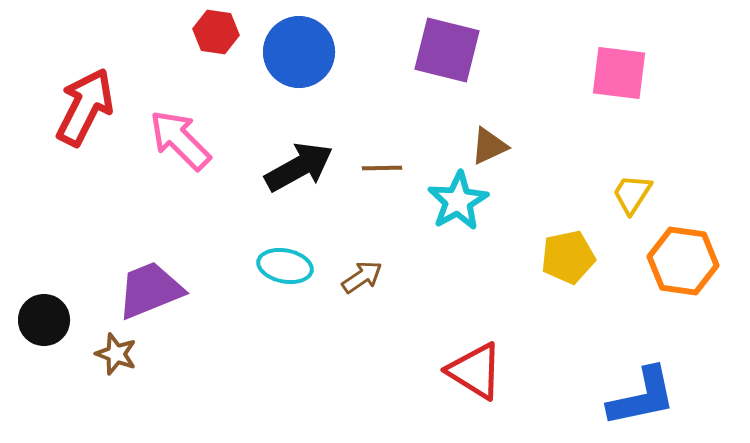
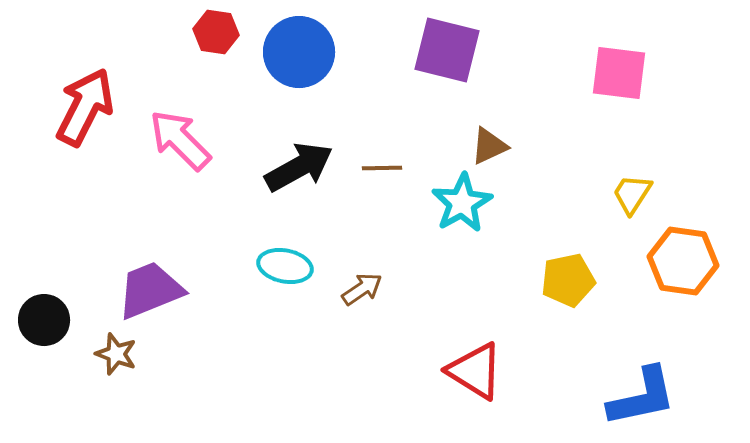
cyan star: moved 4 px right, 2 px down
yellow pentagon: moved 23 px down
brown arrow: moved 12 px down
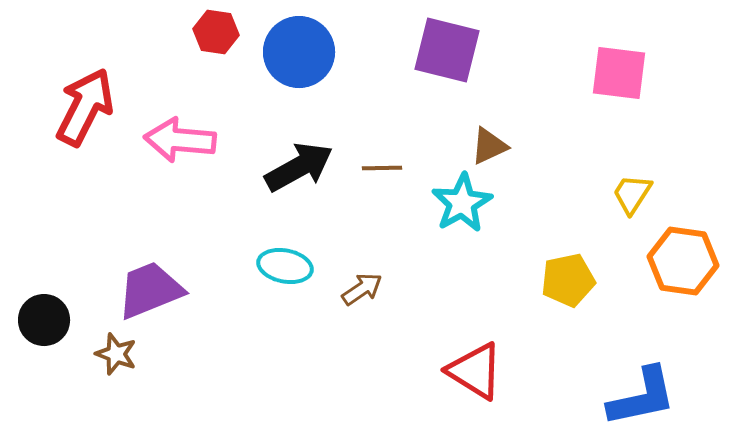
pink arrow: rotated 40 degrees counterclockwise
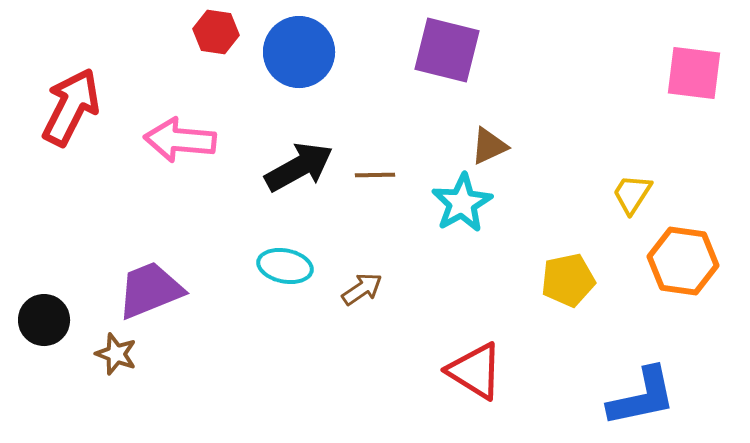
pink square: moved 75 px right
red arrow: moved 14 px left
brown line: moved 7 px left, 7 px down
